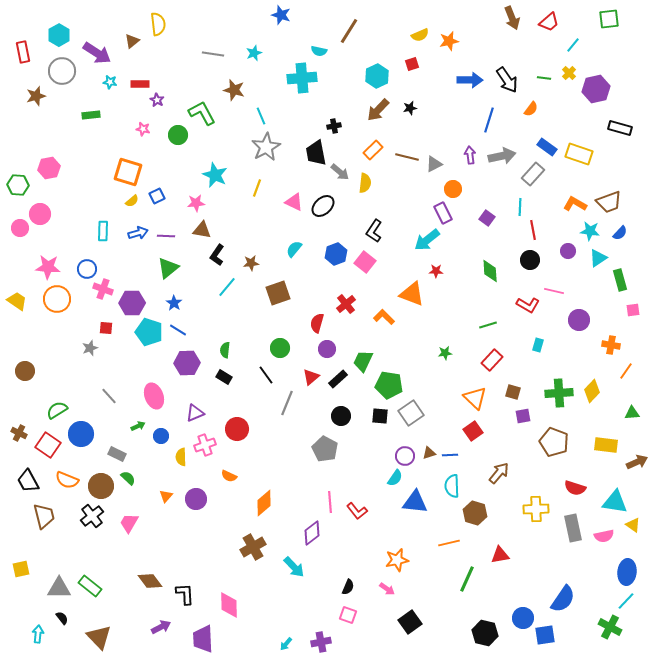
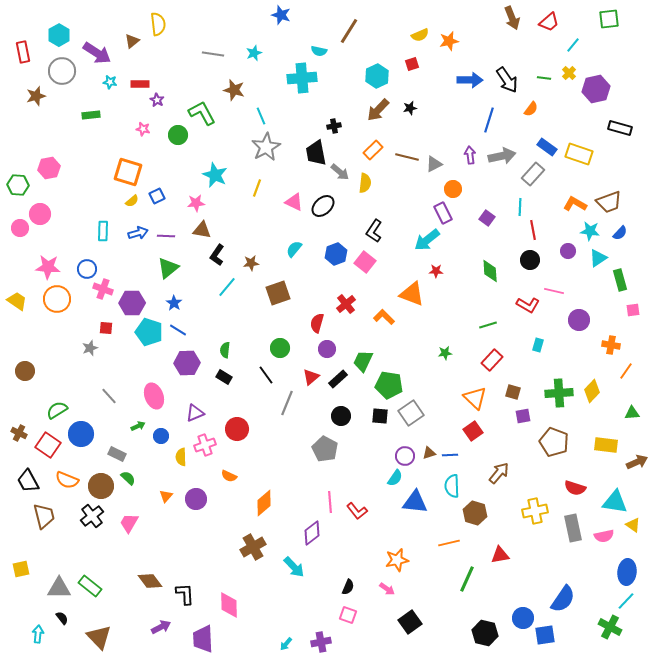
yellow cross at (536, 509): moved 1 px left, 2 px down; rotated 10 degrees counterclockwise
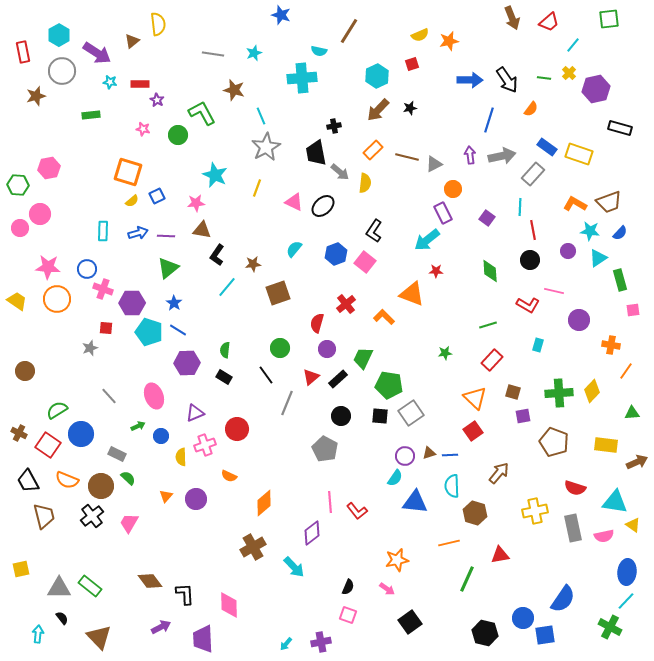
brown star at (251, 263): moved 2 px right, 1 px down
green trapezoid at (363, 361): moved 3 px up
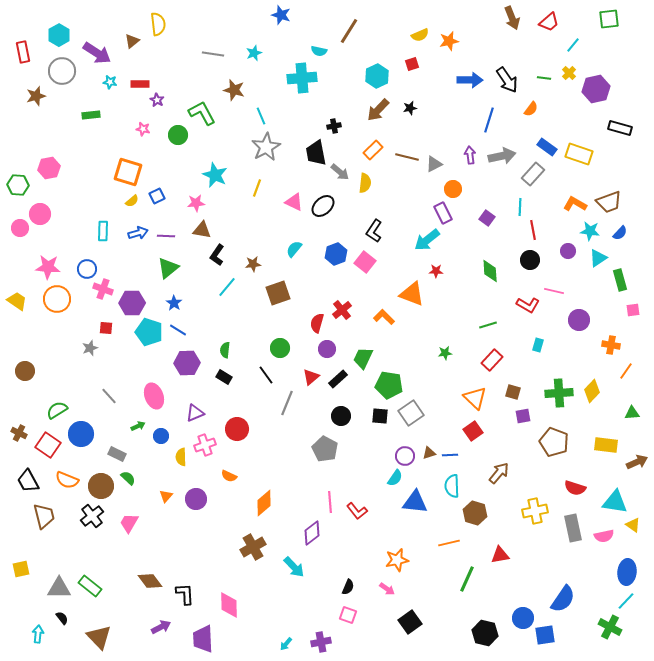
red cross at (346, 304): moved 4 px left, 6 px down
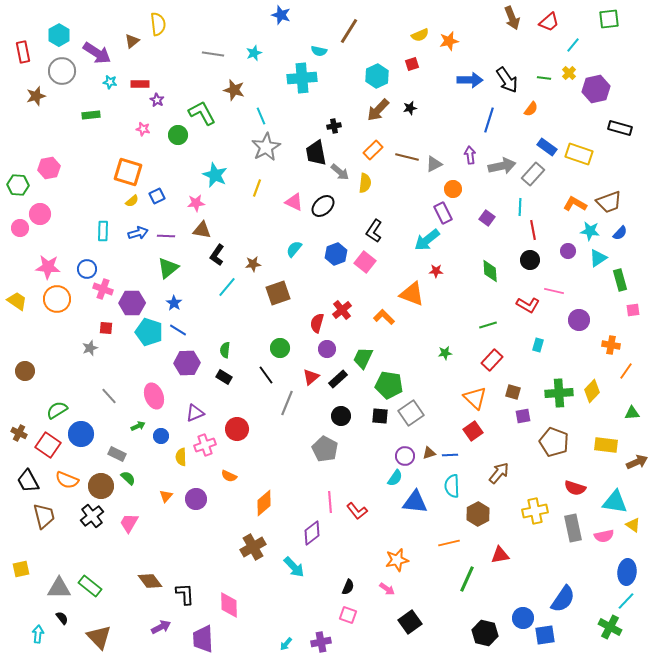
gray arrow at (502, 156): moved 10 px down
brown hexagon at (475, 513): moved 3 px right, 1 px down; rotated 15 degrees clockwise
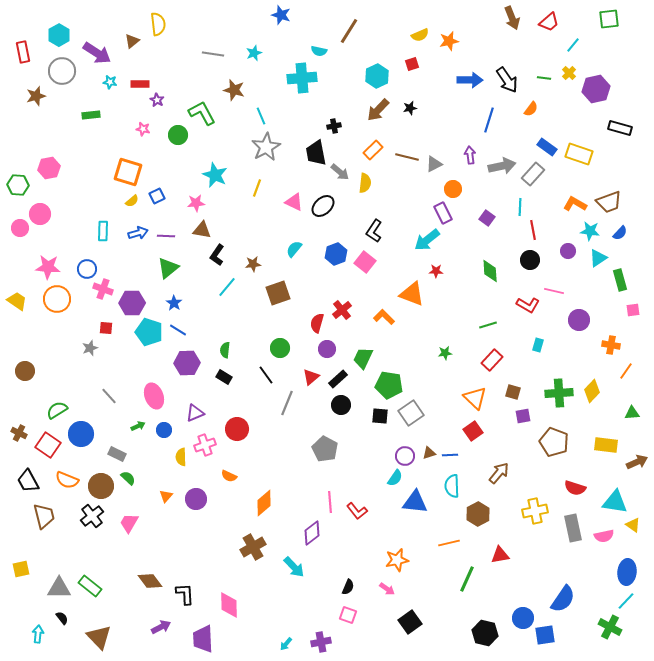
black circle at (341, 416): moved 11 px up
blue circle at (161, 436): moved 3 px right, 6 px up
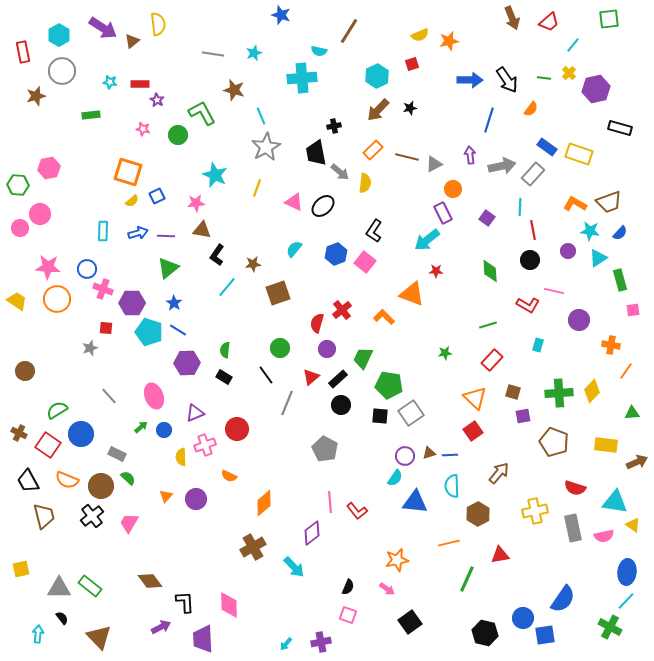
purple arrow at (97, 53): moved 6 px right, 25 px up
green arrow at (138, 426): moved 3 px right, 1 px down; rotated 16 degrees counterclockwise
black L-shape at (185, 594): moved 8 px down
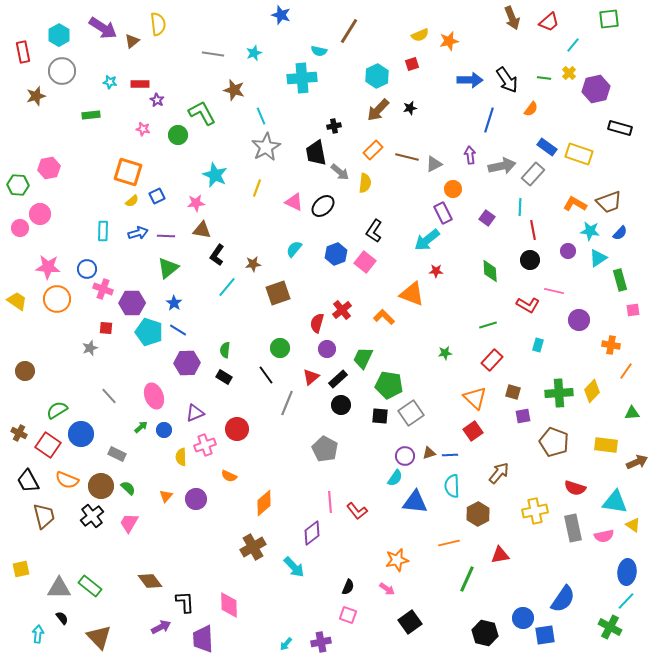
green semicircle at (128, 478): moved 10 px down
